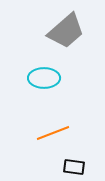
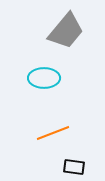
gray trapezoid: rotated 9 degrees counterclockwise
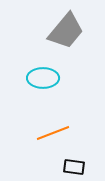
cyan ellipse: moved 1 px left
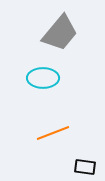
gray trapezoid: moved 6 px left, 2 px down
black rectangle: moved 11 px right
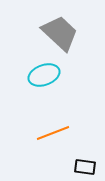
gray trapezoid: rotated 87 degrees counterclockwise
cyan ellipse: moved 1 px right, 3 px up; rotated 20 degrees counterclockwise
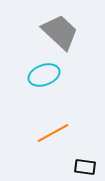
gray trapezoid: moved 1 px up
orange line: rotated 8 degrees counterclockwise
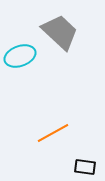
cyan ellipse: moved 24 px left, 19 px up
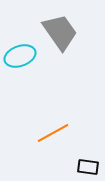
gray trapezoid: rotated 12 degrees clockwise
black rectangle: moved 3 px right
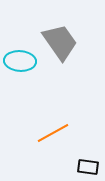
gray trapezoid: moved 10 px down
cyan ellipse: moved 5 px down; rotated 24 degrees clockwise
